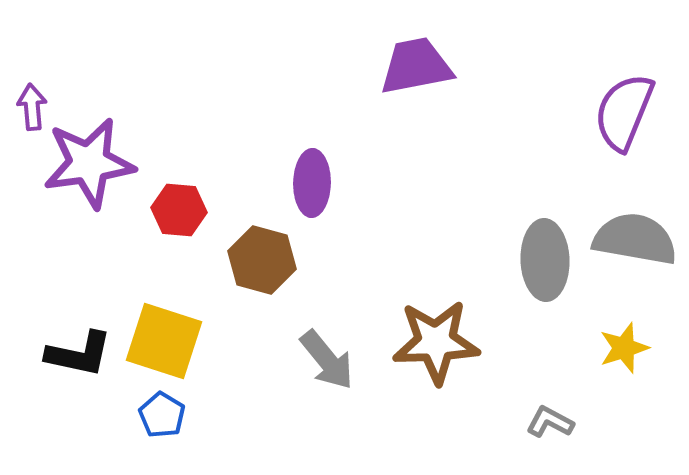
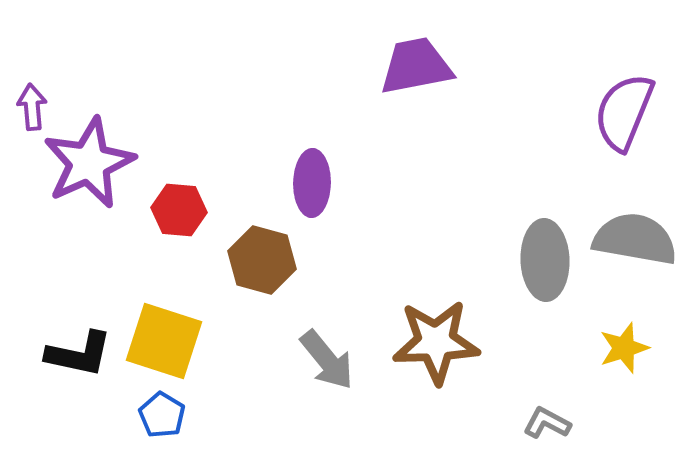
purple star: rotated 16 degrees counterclockwise
gray L-shape: moved 3 px left, 1 px down
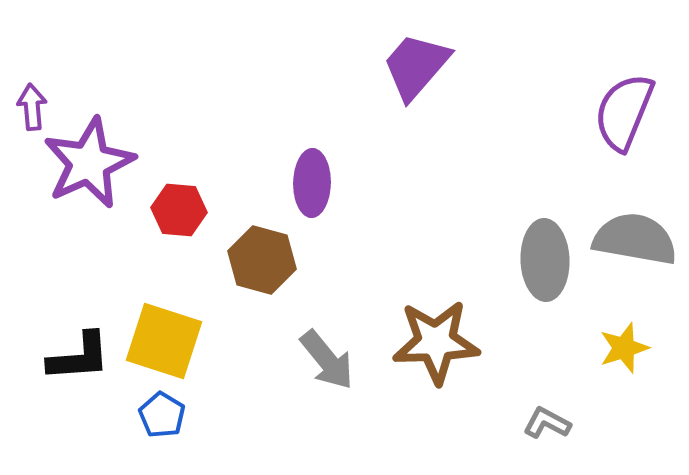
purple trapezoid: rotated 38 degrees counterclockwise
black L-shape: moved 3 px down; rotated 16 degrees counterclockwise
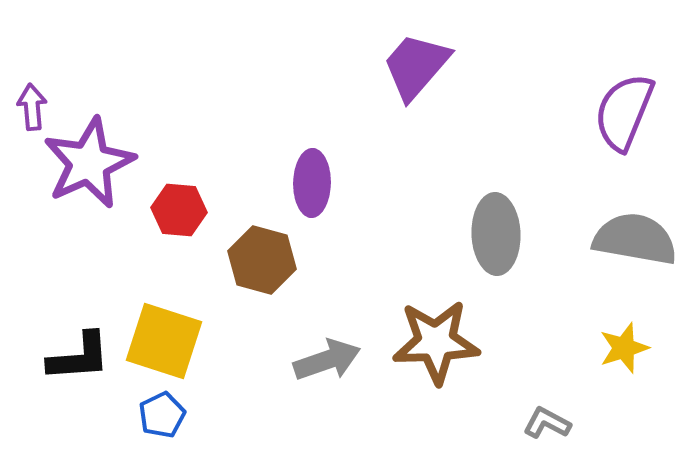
gray ellipse: moved 49 px left, 26 px up
gray arrow: rotated 70 degrees counterclockwise
blue pentagon: rotated 15 degrees clockwise
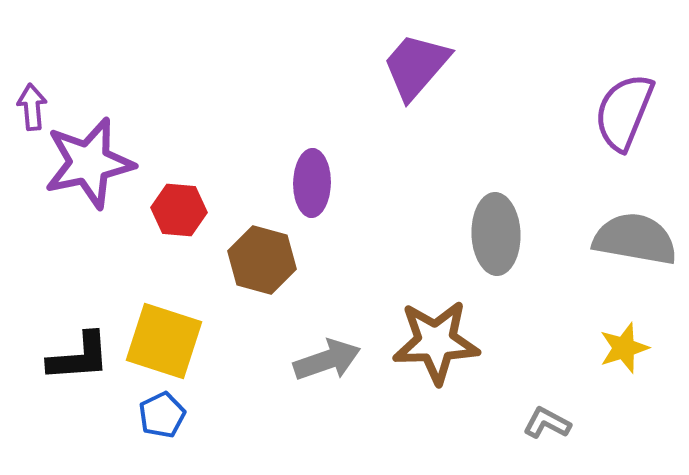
purple star: rotated 12 degrees clockwise
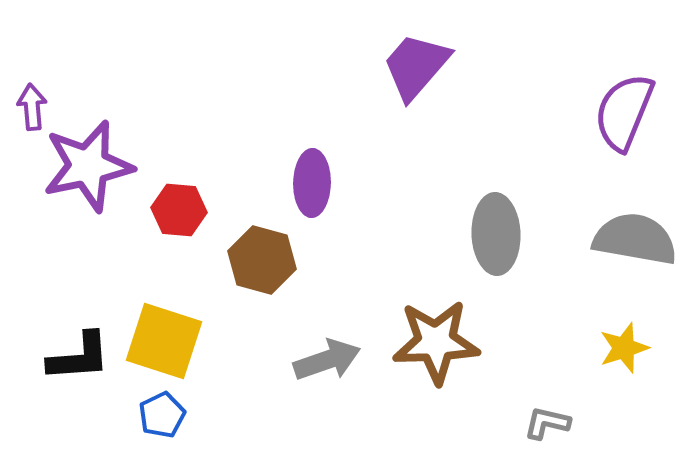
purple star: moved 1 px left, 3 px down
gray L-shape: rotated 15 degrees counterclockwise
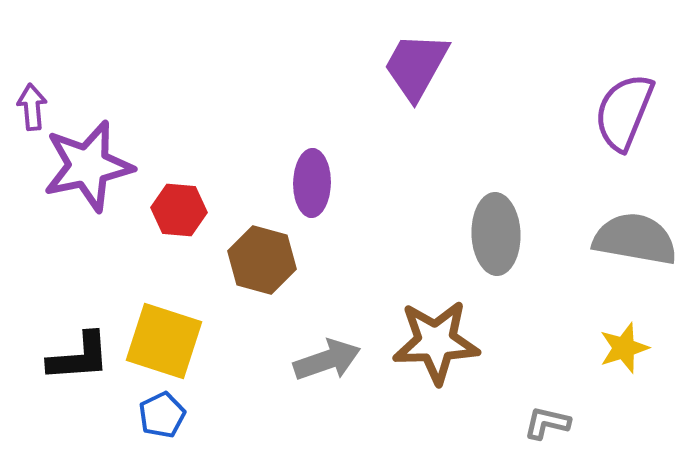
purple trapezoid: rotated 12 degrees counterclockwise
